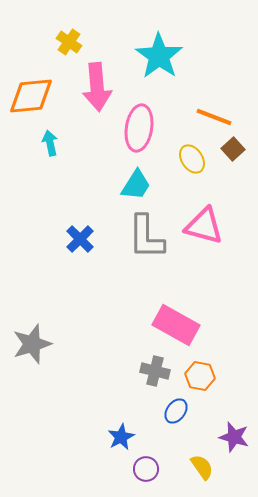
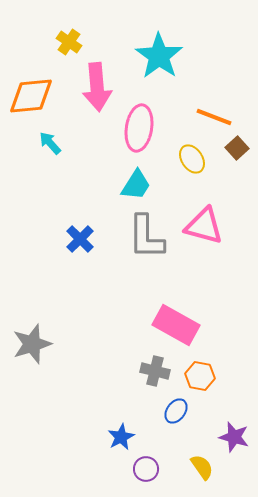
cyan arrow: rotated 30 degrees counterclockwise
brown square: moved 4 px right, 1 px up
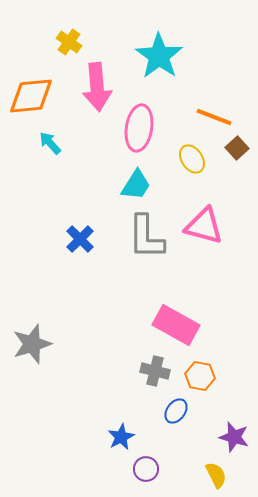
yellow semicircle: moved 14 px right, 8 px down; rotated 8 degrees clockwise
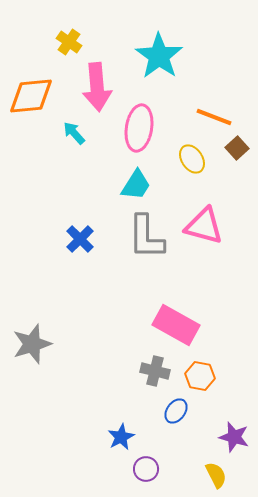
cyan arrow: moved 24 px right, 10 px up
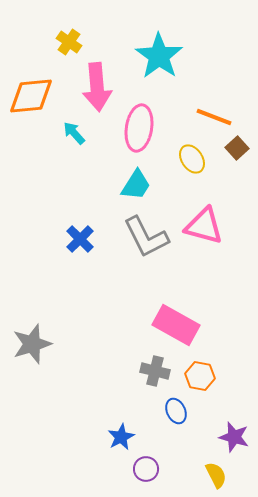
gray L-shape: rotated 27 degrees counterclockwise
blue ellipse: rotated 60 degrees counterclockwise
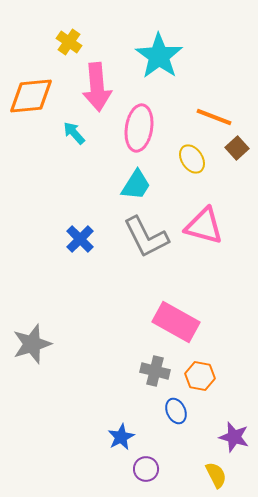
pink rectangle: moved 3 px up
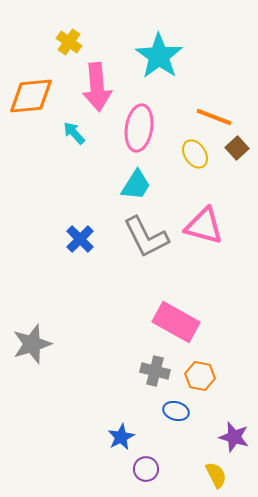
yellow ellipse: moved 3 px right, 5 px up
blue ellipse: rotated 50 degrees counterclockwise
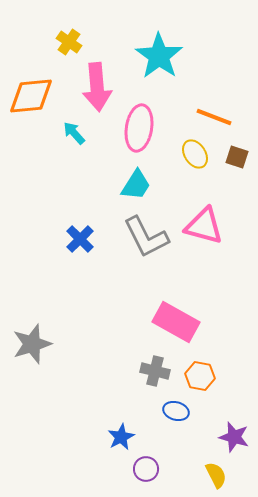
brown square: moved 9 px down; rotated 30 degrees counterclockwise
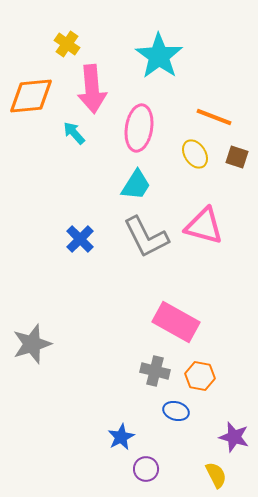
yellow cross: moved 2 px left, 2 px down
pink arrow: moved 5 px left, 2 px down
